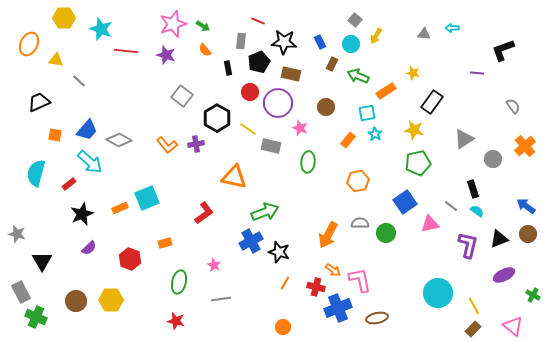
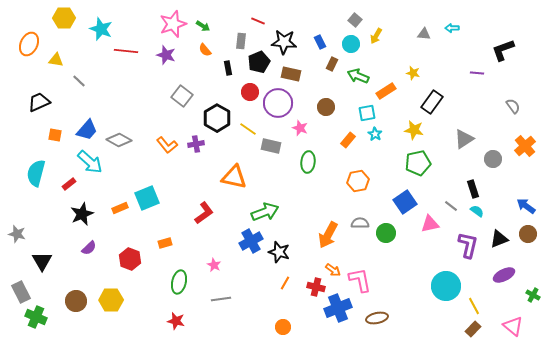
cyan circle at (438, 293): moved 8 px right, 7 px up
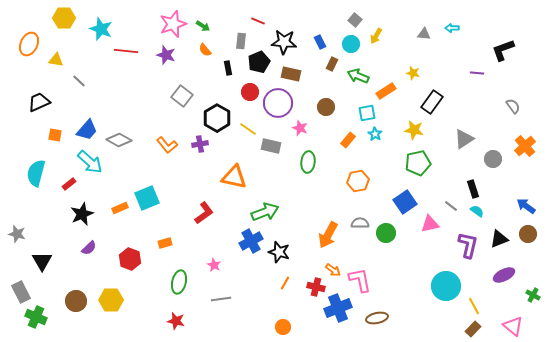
purple cross at (196, 144): moved 4 px right
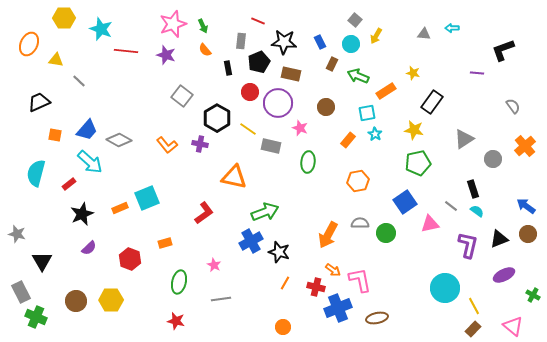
green arrow at (203, 26): rotated 32 degrees clockwise
purple cross at (200, 144): rotated 21 degrees clockwise
cyan circle at (446, 286): moved 1 px left, 2 px down
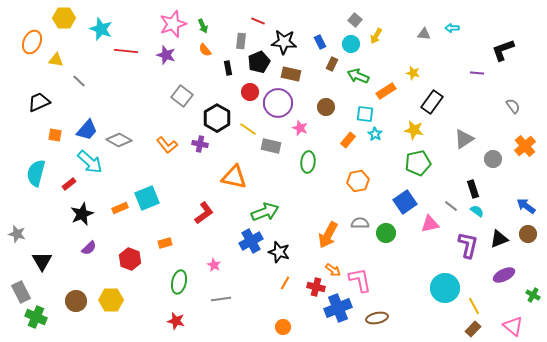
orange ellipse at (29, 44): moved 3 px right, 2 px up
cyan square at (367, 113): moved 2 px left, 1 px down; rotated 18 degrees clockwise
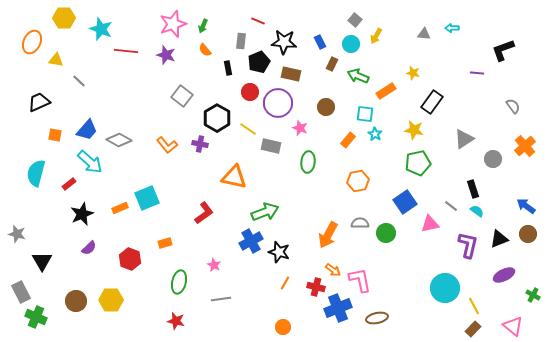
green arrow at (203, 26): rotated 48 degrees clockwise
